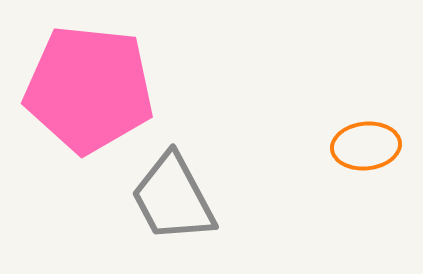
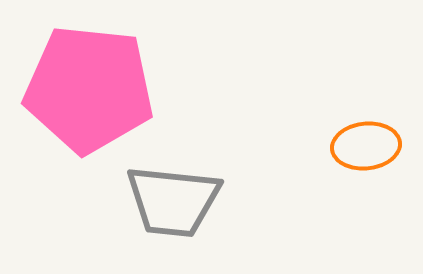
gray trapezoid: moved 3 px down; rotated 56 degrees counterclockwise
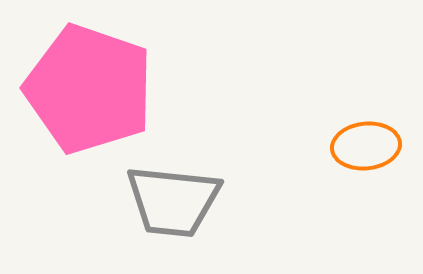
pink pentagon: rotated 13 degrees clockwise
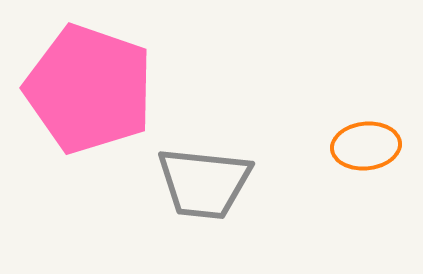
gray trapezoid: moved 31 px right, 18 px up
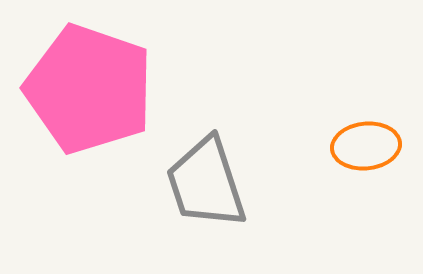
gray trapezoid: moved 2 px right; rotated 66 degrees clockwise
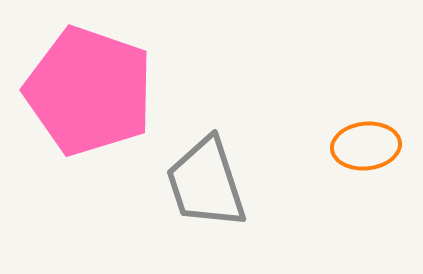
pink pentagon: moved 2 px down
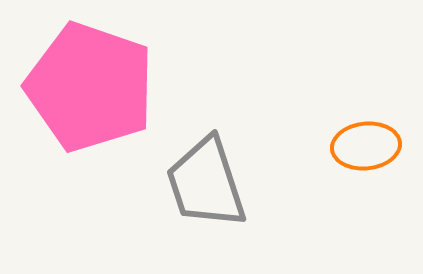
pink pentagon: moved 1 px right, 4 px up
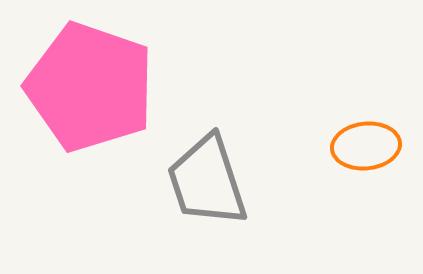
gray trapezoid: moved 1 px right, 2 px up
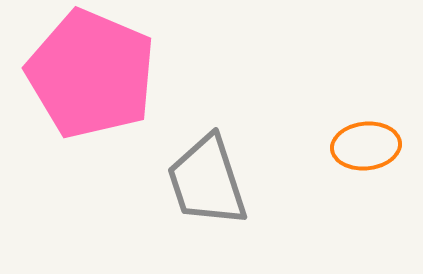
pink pentagon: moved 1 px right, 13 px up; rotated 4 degrees clockwise
